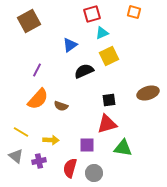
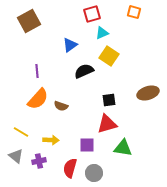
yellow square: rotated 30 degrees counterclockwise
purple line: moved 1 px down; rotated 32 degrees counterclockwise
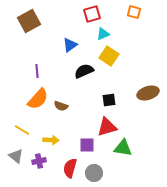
cyan triangle: moved 1 px right, 1 px down
red triangle: moved 3 px down
yellow line: moved 1 px right, 2 px up
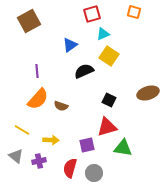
black square: rotated 32 degrees clockwise
purple square: rotated 14 degrees counterclockwise
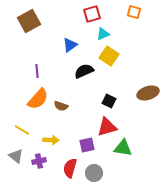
black square: moved 1 px down
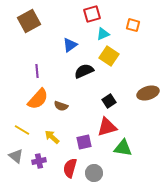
orange square: moved 1 px left, 13 px down
black square: rotated 32 degrees clockwise
yellow arrow: moved 1 px right, 3 px up; rotated 140 degrees counterclockwise
purple square: moved 3 px left, 3 px up
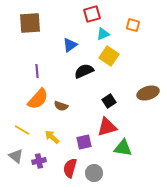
brown square: moved 1 px right, 2 px down; rotated 25 degrees clockwise
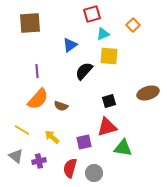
orange square: rotated 32 degrees clockwise
yellow square: rotated 30 degrees counterclockwise
black semicircle: rotated 24 degrees counterclockwise
black square: rotated 16 degrees clockwise
